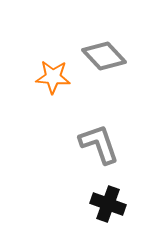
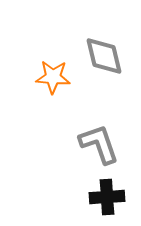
gray diamond: rotated 30 degrees clockwise
black cross: moved 1 px left, 7 px up; rotated 24 degrees counterclockwise
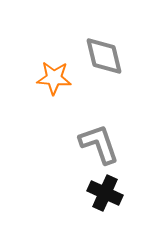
orange star: moved 1 px right, 1 px down
black cross: moved 2 px left, 4 px up; rotated 28 degrees clockwise
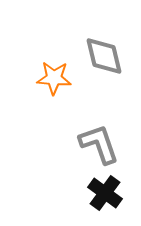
black cross: rotated 12 degrees clockwise
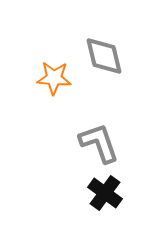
gray L-shape: moved 1 px up
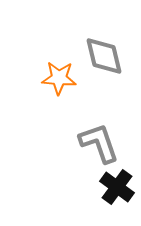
orange star: moved 5 px right
black cross: moved 12 px right, 6 px up
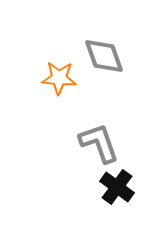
gray diamond: rotated 6 degrees counterclockwise
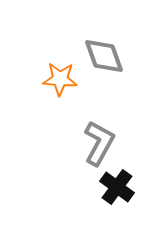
orange star: moved 1 px right, 1 px down
gray L-shape: rotated 48 degrees clockwise
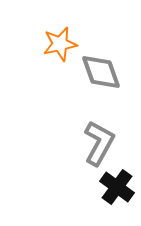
gray diamond: moved 3 px left, 16 px down
orange star: moved 35 px up; rotated 16 degrees counterclockwise
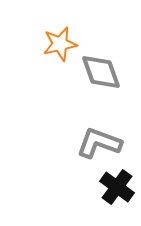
gray L-shape: rotated 99 degrees counterclockwise
